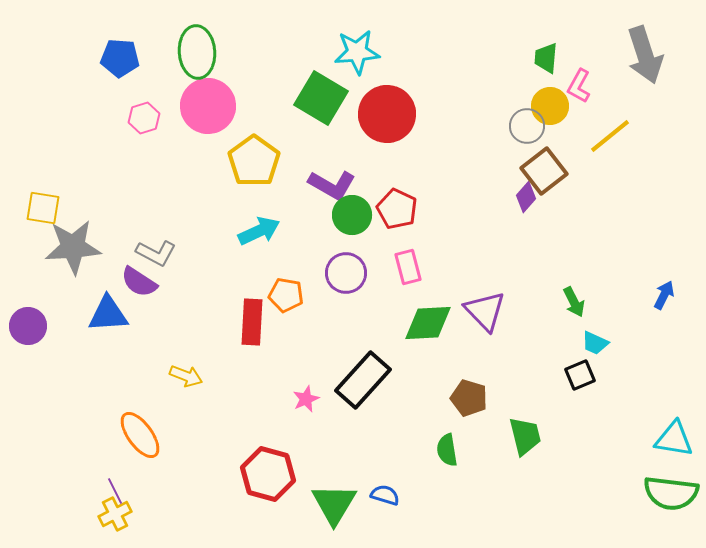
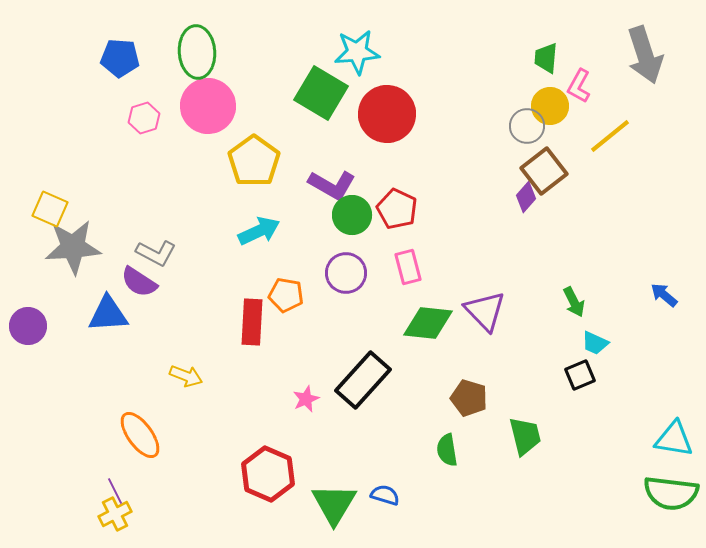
green square at (321, 98): moved 5 px up
yellow square at (43, 208): moved 7 px right, 1 px down; rotated 15 degrees clockwise
blue arrow at (664, 295): rotated 76 degrees counterclockwise
green diamond at (428, 323): rotated 9 degrees clockwise
red hexagon at (268, 474): rotated 8 degrees clockwise
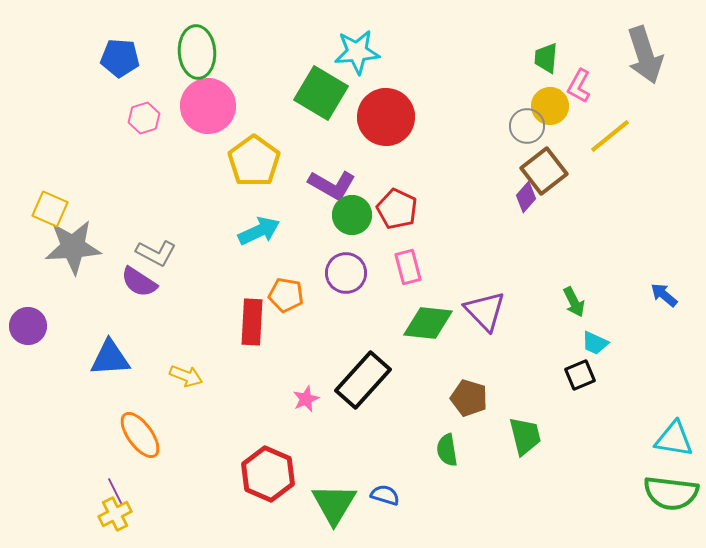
red circle at (387, 114): moved 1 px left, 3 px down
blue triangle at (108, 314): moved 2 px right, 44 px down
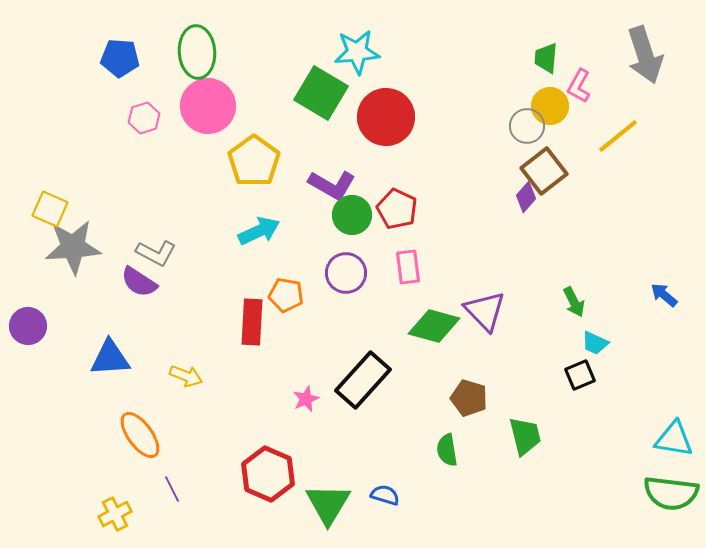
yellow line at (610, 136): moved 8 px right
pink rectangle at (408, 267): rotated 8 degrees clockwise
green diamond at (428, 323): moved 6 px right, 3 px down; rotated 9 degrees clockwise
purple line at (115, 491): moved 57 px right, 2 px up
green triangle at (334, 504): moved 6 px left
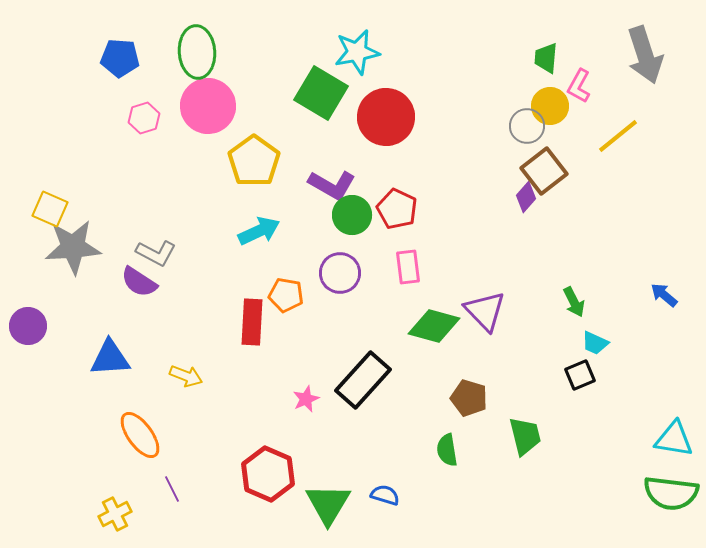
cyan star at (357, 52): rotated 6 degrees counterclockwise
purple circle at (346, 273): moved 6 px left
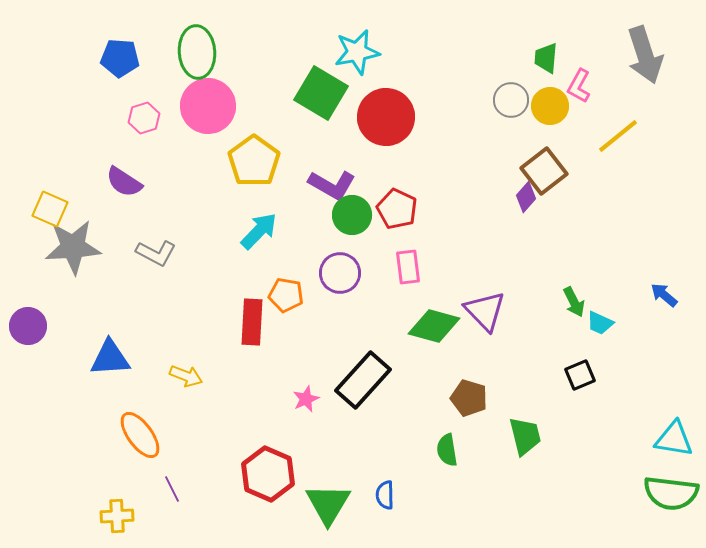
gray circle at (527, 126): moved 16 px left, 26 px up
cyan arrow at (259, 231): rotated 21 degrees counterclockwise
purple semicircle at (139, 282): moved 15 px left, 100 px up
cyan trapezoid at (595, 343): moved 5 px right, 20 px up
blue semicircle at (385, 495): rotated 108 degrees counterclockwise
yellow cross at (115, 514): moved 2 px right, 2 px down; rotated 24 degrees clockwise
